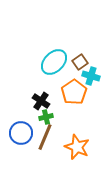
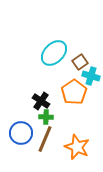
cyan ellipse: moved 9 px up
green cross: rotated 16 degrees clockwise
brown line: moved 2 px down
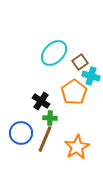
green cross: moved 4 px right, 1 px down
orange star: rotated 20 degrees clockwise
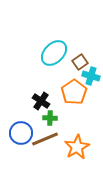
brown line: rotated 44 degrees clockwise
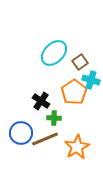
cyan cross: moved 4 px down
green cross: moved 4 px right
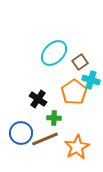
black cross: moved 3 px left, 2 px up
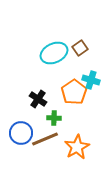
cyan ellipse: rotated 20 degrees clockwise
brown square: moved 14 px up
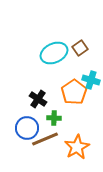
blue circle: moved 6 px right, 5 px up
